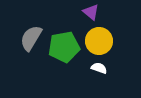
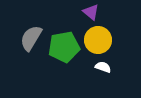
yellow circle: moved 1 px left, 1 px up
white semicircle: moved 4 px right, 1 px up
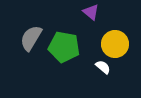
yellow circle: moved 17 px right, 4 px down
green pentagon: rotated 20 degrees clockwise
white semicircle: rotated 21 degrees clockwise
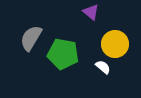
green pentagon: moved 1 px left, 7 px down
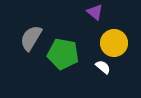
purple triangle: moved 4 px right
yellow circle: moved 1 px left, 1 px up
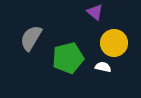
green pentagon: moved 5 px right, 4 px down; rotated 24 degrees counterclockwise
white semicircle: rotated 28 degrees counterclockwise
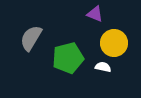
purple triangle: moved 2 px down; rotated 18 degrees counterclockwise
